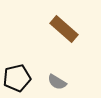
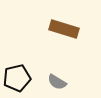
brown rectangle: rotated 24 degrees counterclockwise
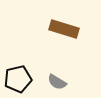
black pentagon: moved 1 px right, 1 px down
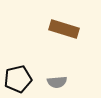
gray semicircle: rotated 36 degrees counterclockwise
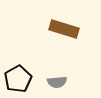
black pentagon: rotated 16 degrees counterclockwise
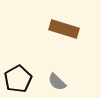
gray semicircle: rotated 48 degrees clockwise
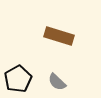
brown rectangle: moved 5 px left, 7 px down
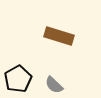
gray semicircle: moved 3 px left, 3 px down
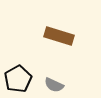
gray semicircle: rotated 18 degrees counterclockwise
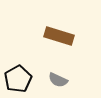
gray semicircle: moved 4 px right, 5 px up
